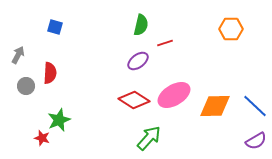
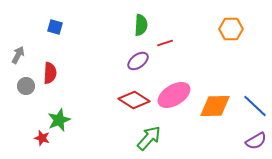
green semicircle: rotated 10 degrees counterclockwise
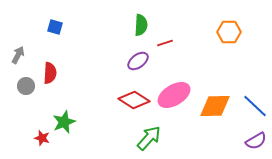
orange hexagon: moved 2 px left, 3 px down
green star: moved 5 px right, 2 px down
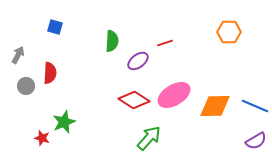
green semicircle: moved 29 px left, 16 px down
blue line: rotated 20 degrees counterclockwise
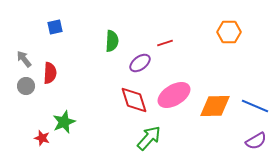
blue square: rotated 28 degrees counterclockwise
gray arrow: moved 6 px right, 4 px down; rotated 66 degrees counterclockwise
purple ellipse: moved 2 px right, 2 px down
red diamond: rotated 40 degrees clockwise
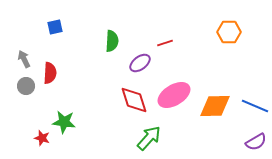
gray arrow: rotated 12 degrees clockwise
green star: rotated 30 degrees clockwise
purple semicircle: moved 1 px down
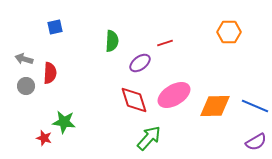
gray arrow: rotated 48 degrees counterclockwise
red star: moved 2 px right
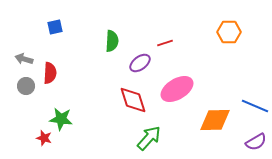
pink ellipse: moved 3 px right, 6 px up
red diamond: moved 1 px left
orange diamond: moved 14 px down
green star: moved 3 px left, 3 px up
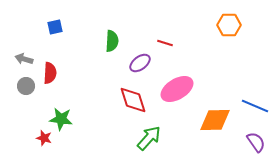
orange hexagon: moved 7 px up
red line: rotated 35 degrees clockwise
purple semicircle: rotated 95 degrees counterclockwise
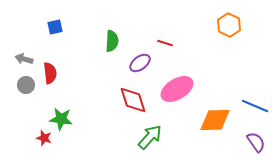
orange hexagon: rotated 25 degrees clockwise
red semicircle: rotated 10 degrees counterclockwise
gray circle: moved 1 px up
green arrow: moved 1 px right, 1 px up
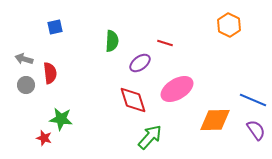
blue line: moved 2 px left, 6 px up
purple semicircle: moved 12 px up
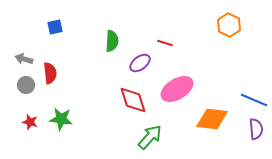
blue line: moved 1 px right
orange diamond: moved 3 px left, 1 px up; rotated 8 degrees clockwise
purple semicircle: moved 1 px up; rotated 30 degrees clockwise
red star: moved 14 px left, 16 px up
